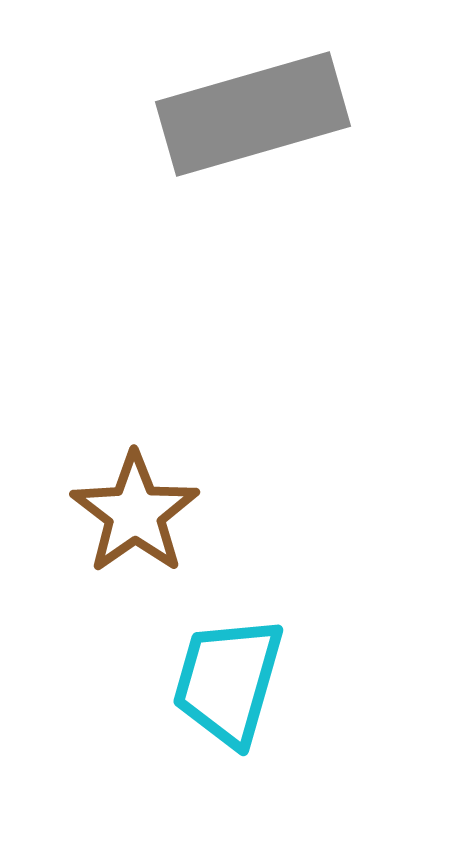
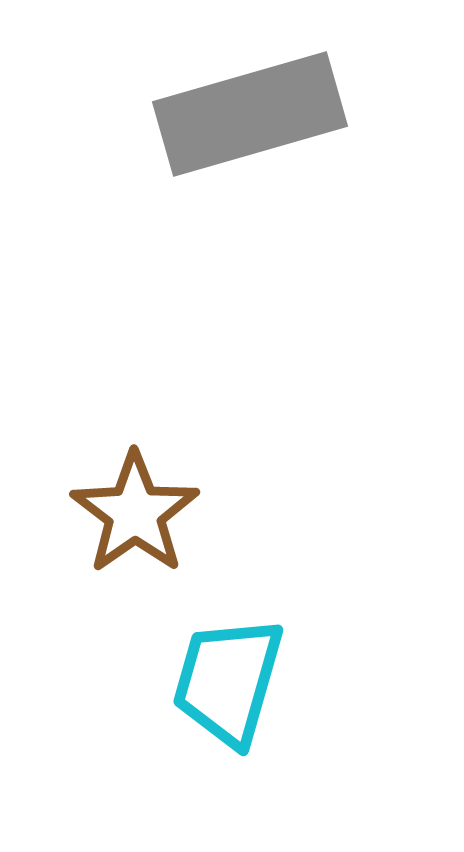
gray rectangle: moved 3 px left
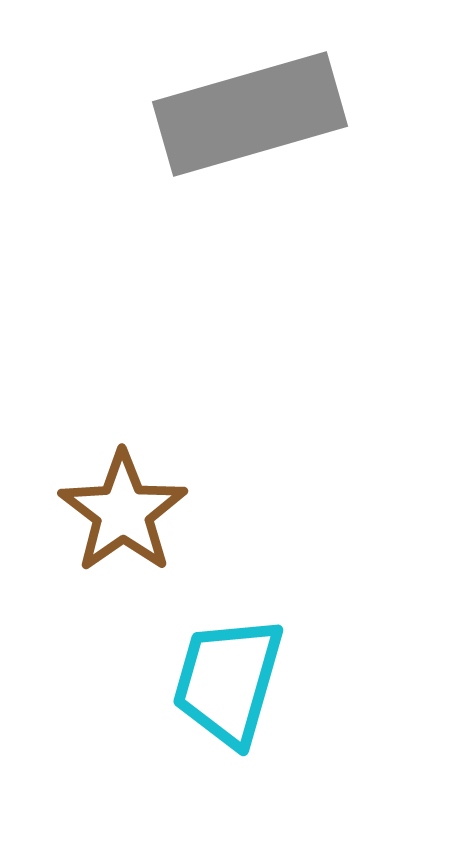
brown star: moved 12 px left, 1 px up
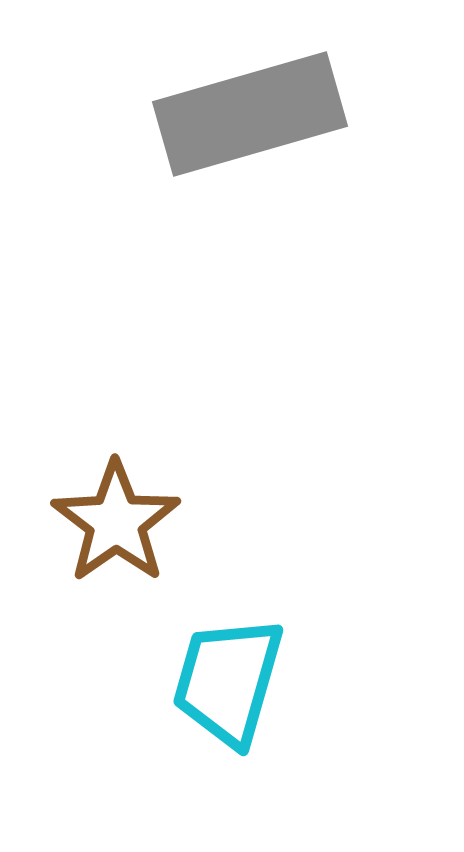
brown star: moved 7 px left, 10 px down
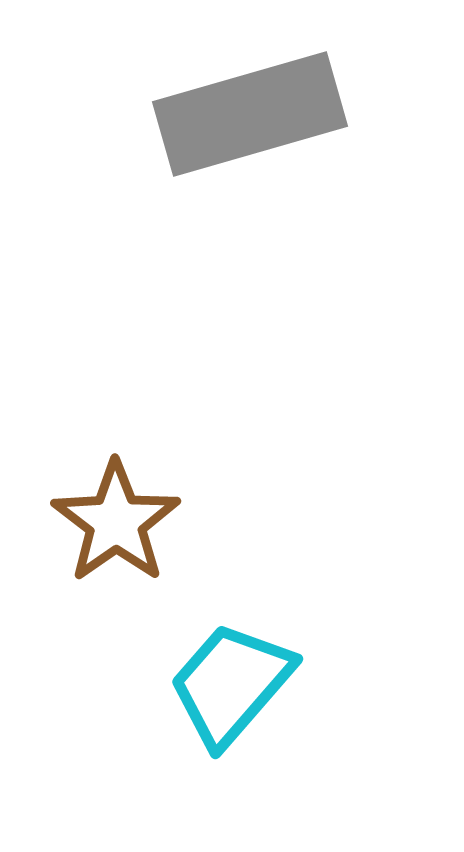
cyan trapezoid: moved 3 px right, 3 px down; rotated 25 degrees clockwise
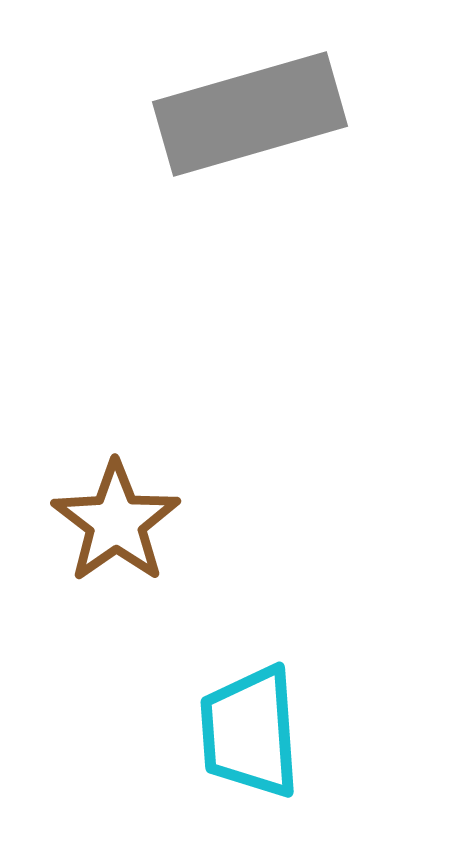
cyan trapezoid: moved 19 px right, 48 px down; rotated 45 degrees counterclockwise
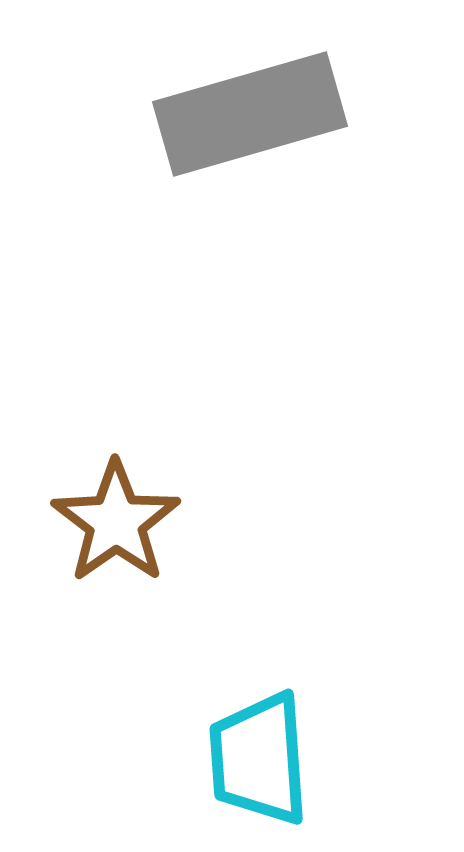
cyan trapezoid: moved 9 px right, 27 px down
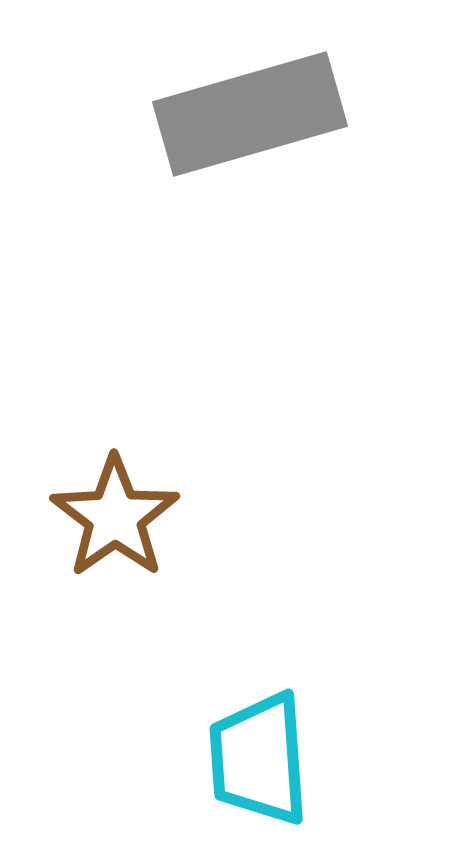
brown star: moved 1 px left, 5 px up
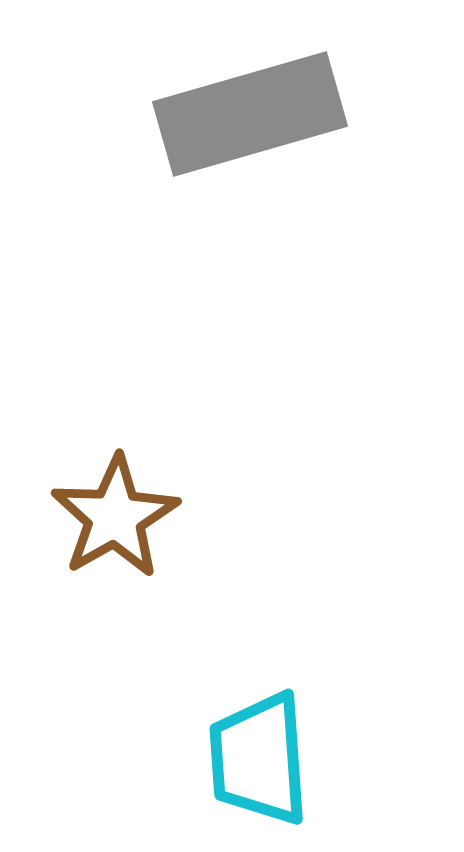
brown star: rotated 5 degrees clockwise
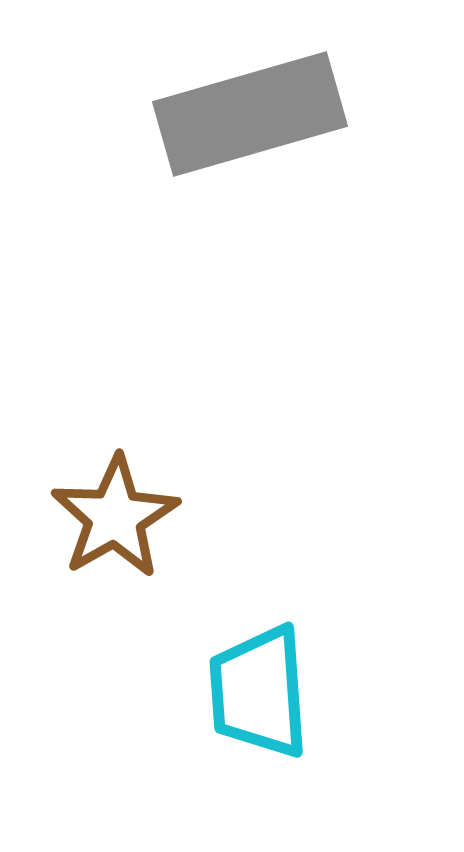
cyan trapezoid: moved 67 px up
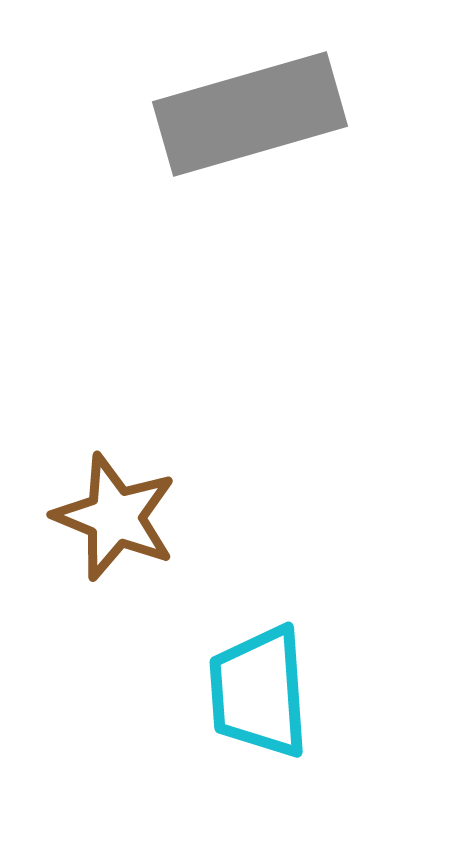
brown star: rotated 20 degrees counterclockwise
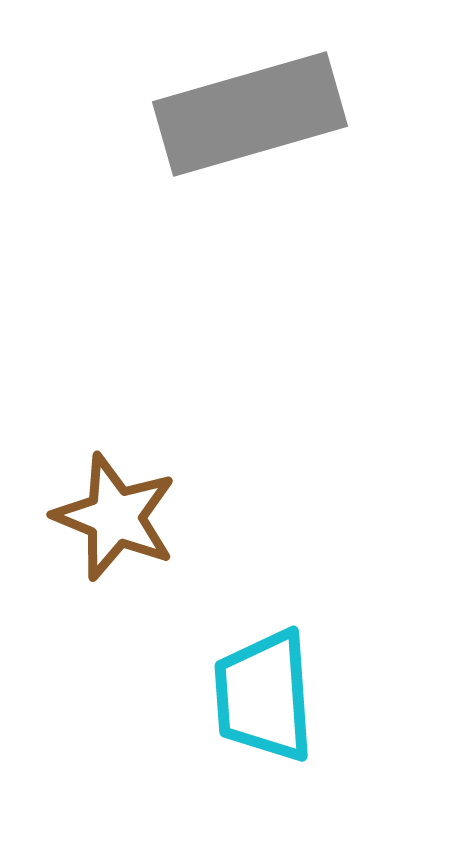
cyan trapezoid: moved 5 px right, 4 px down
